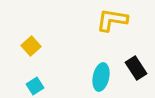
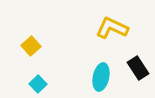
yellow L-shape: moved 8 px down; rotated 16 degrees clockwise
black rectangle: moved 2 px right
cyan square: moved 3 px right, 2 px up; rotated 12 degrees counterclockwise
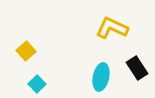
yellow square: moved 5 px left, 5 px down
black rectangle: moved 1 px left
cyan square: moved 1 px left
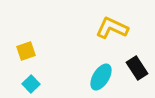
yellow square: rotated 24 degrees clockwise
cyan ellipse: rotated 20 degrees clockwise
cyan square: moved 6 px left
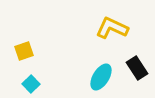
yellow square: moved 2 px left
